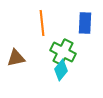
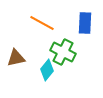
orange line: rotated 55 degrees counterclockwise
cyan diamond: moved 14 px left
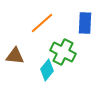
orange line: rotated 70 degrees counterclockwise
brown triangle: moved 1 px left, 2 px up; rotated 18 degrees clockwise
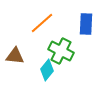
blue rectangle: moved 1 px right, 1 px down
green cross: moved 2 px left, 1 px up
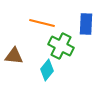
orange line: rotated 55 degrees clockwise
green cross: moved 5 px up
brown triangle: moved 1 px left
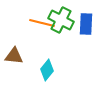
green cross: moved 26 px up
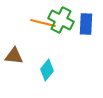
orange line: moved 1 px right
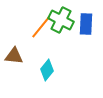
orange line: moved 2 px left, 4 px down; rotated 65 degrees counterclockwise
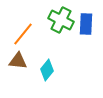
orange line: moved 18 px left, 7 px down
brown triangle: moved 4 px right, 5 px down
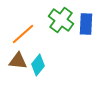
green cross: rotated 10 degrees clockwise
orange line: rotated 10 degrees clockwise
cyan diamond: moved 9 px left, 5 px up
